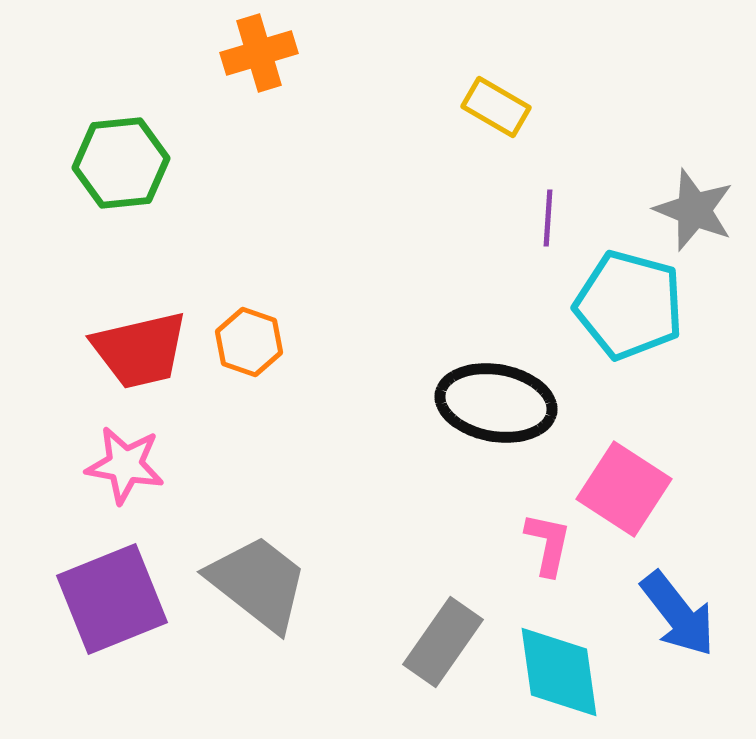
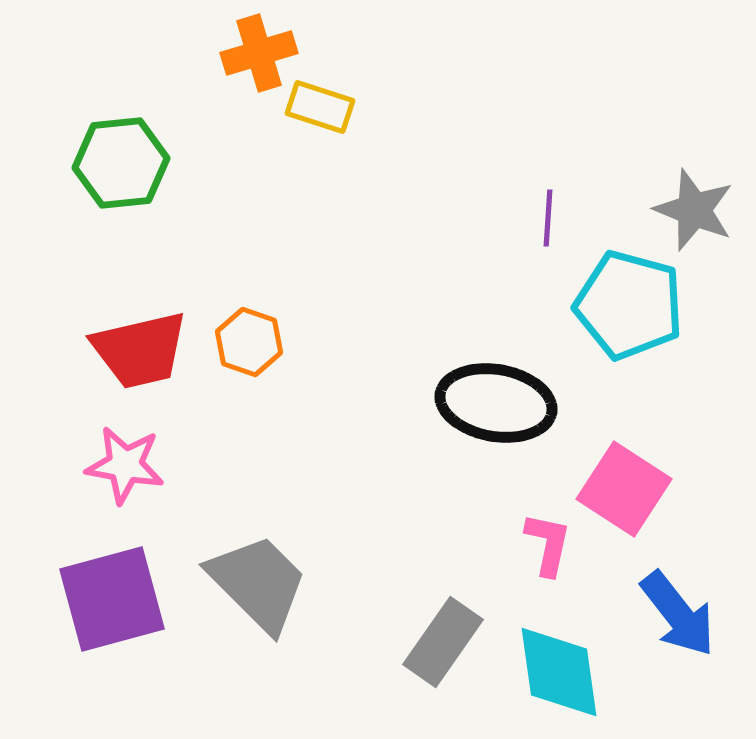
yellow rectangle: moved 176 px left; rotated 12 degrees counterclockwise
gray trapezoid: rotated 7 degrees clockwise
purple square: rotated 7 degrees clockwise
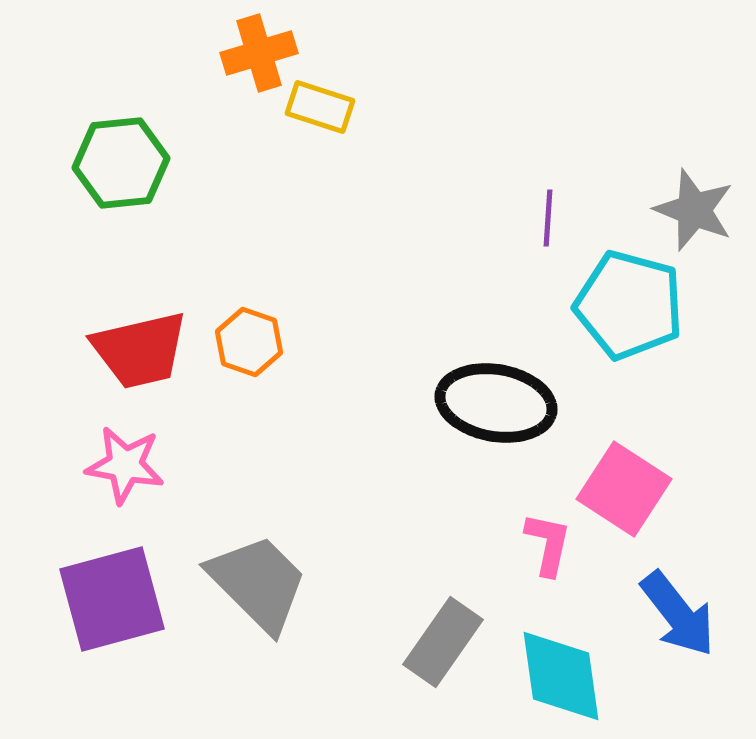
cyan diamond: moved 2 px right, 4 px down
